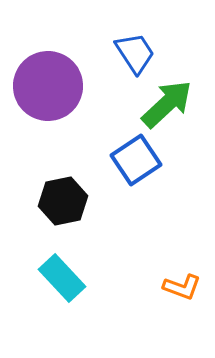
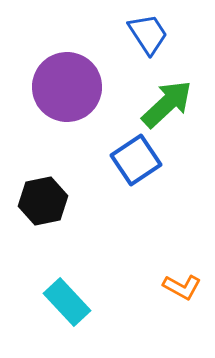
blue trapezoid: moved 13 px right, 19 px up
purple circle: moved 19 px right, 1 px down
black hexagon: moved 20 px left
cyan rectangle: moved 5 px right, 24 px down
orange L-shape: rotated 9 degrees clockwise
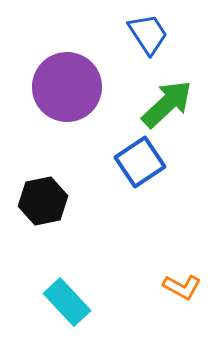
blue square: moved 4 px right, 2 px down
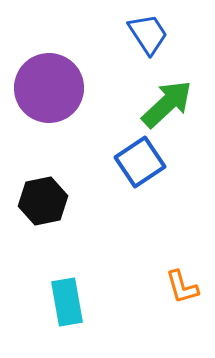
purple circle: moved 18 px left, 1 px down
orange L-shape: rotated 45 degrees clockwise
cyan rectangle: rotated 33 degrees clockwise
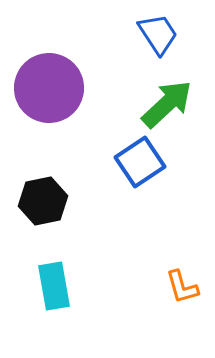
blue trapezoid: moved 10 px right
cyan rectangle: moved 13 px left, 16 px up
